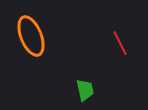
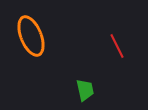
red line: moved 3 px left, 3 px down
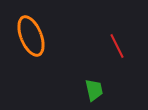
green trapezoid: moved 9 px right
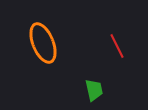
orange ellipse: moved 12 px right, 7 px down
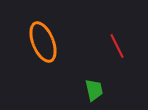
orange ellipse: moved 1 px up
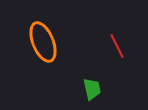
green trapezoid: moved 2 px left, 1 px up
